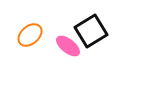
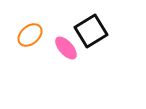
pink ellipse: moved 2 px left, 2 px down; rotated 10 degrees clockwise
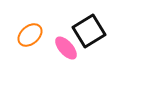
black square: moved 2 px left
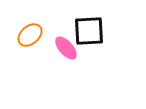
black square: rotated 28 degrees clockwise
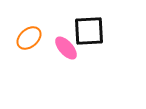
orange ellipse: moved 1 px left, 3 px down
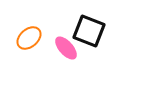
black square: rotated 24 degrees clockwise
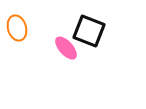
orange ellipse: moved 12 px left, 10 px up; rotated 65 degrees counterclockwise
